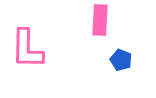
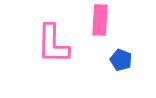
pink L-shape: moved 26 px right, 5 px up
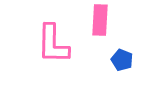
blue pentagon: moved 1 px right
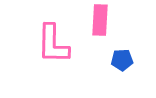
blue pentagon: rotated 25 degrees counterclockwise
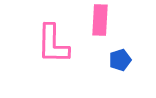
blue pentagon: moved 2 px left; rotated 15 degrees counterclockwise
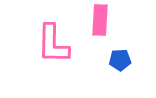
blue pentagon: rotated 15 degrees clockwise
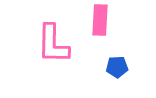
blue pentagon: moved 3 px left, 7 px down
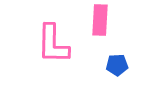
blue pentagon: moved 2 px up
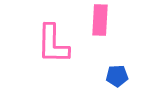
blue pentagon: moved 11 px down
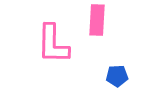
pink rectangle: moved 3 px left
